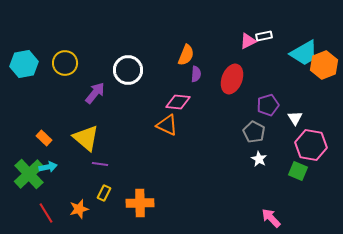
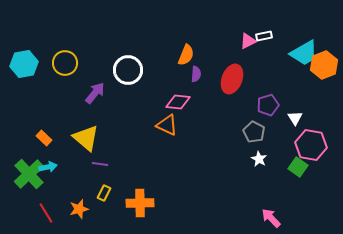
green square: moved 4 px up; rotated 12 degrees clockwise
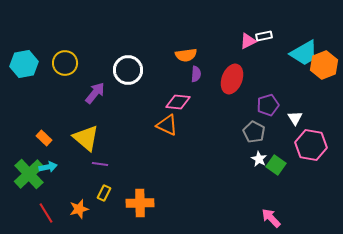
orange semicircle: rotated 60 degrees clockwise
green square: moved 22 px left, 2 px up
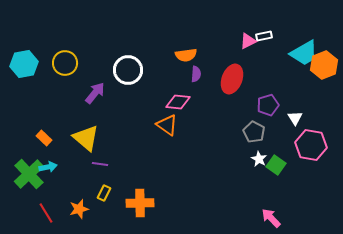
orange triangle: rotated 10 degrees clockwise
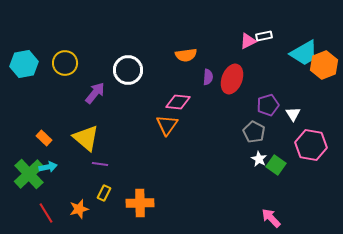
purple semicircle: moved 12 px right, 3 px down
white triangle: moved 2 px left, 4 px up
orange triangle: rotated 30 degrees clockwise
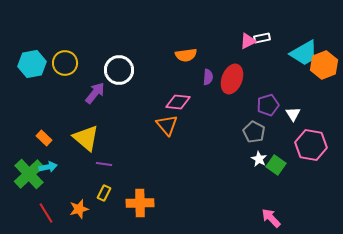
white rectangle: moved 2 px left, 2 px down
cyan hexagon: moved 8 px right
white circle: moved 9 px left
orange triangle: rotated 15 degrees counterclockwise
purple line: moved 4 px right
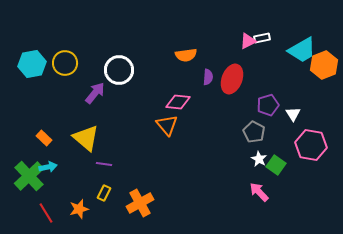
cyan trapezoid: moved 2 px left, 3 px up
green cross: moved 2 px down
orange cross: rotated 28 degrees counterclockwise
pink arrow: moved 12 px left, 26 px up
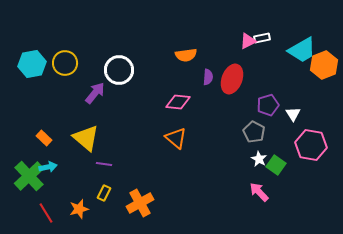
orange triangle: moved 9 px right, 13 px down; rotated 10 degrees counterclockwise
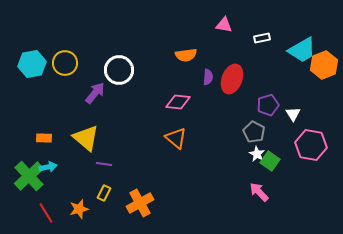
pink triangle: moved 24 px left, 16 px up; rotated 36 degrees clockwise
orange rectangle: rotated 42 degrees counterclockwise
white star: moved 2 px left, 5 px up
green square: moved 6 px left, 4 px up
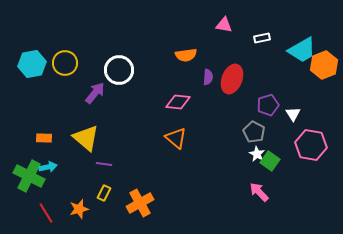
green cross: rotated 20 degrees counterclockwise
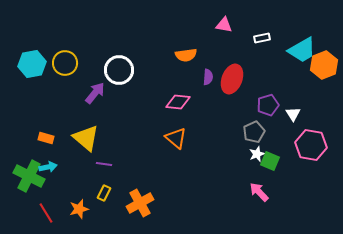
gray pentagon: rotated 20 degrees clockwise
orange rectangle: moved 2 px right; rotated 14 degrees clockwise
white star: rotated 21 degrees clockwise
green square: rotated 12 degrees counterclockwise
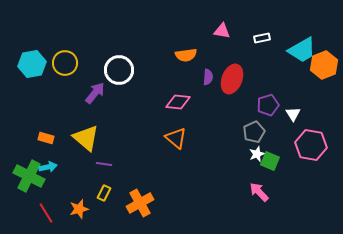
pink triangle: moved 2 px left, 6 px down
